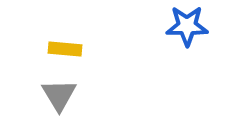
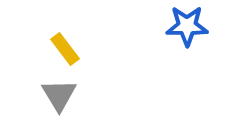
yellow rectangle: rotated 48 degrees clockwise
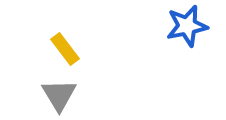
blue star: rotated 12 degrees counterclockwise
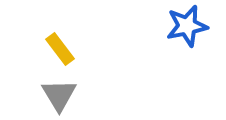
yellow rectangle: moved 5 px left
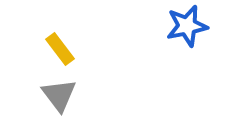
gray triangle: rotated 6 degrees counterclockwise
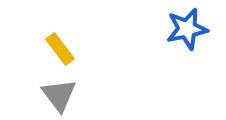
blue star: moved 3 px down
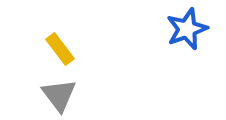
blue star: rotated 9 degrees counterclockwise
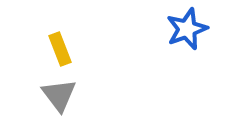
yellow rectangle: rotated 16 degrees clockwise
